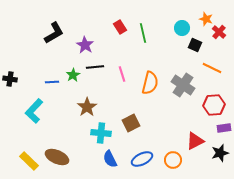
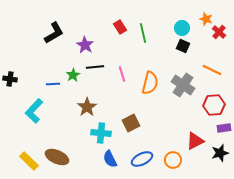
black square: moved 12 px left, 1 px down
orange line: moved 2 px down
blue line: moved 1 px right, 2 px down
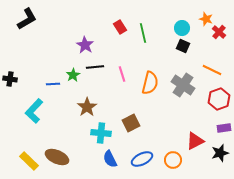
black L-shape: moved 27 px left, 14 px up
red hexagon: moved 5 px right, 6 px up; rotated 15 degrees counterclockwise
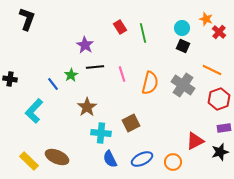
black L-shape: rotated 40 degrees counterclockwise
green star: moved 2 px left
blue line: rotated 56 degrees clockwise
black star: moved 1 px up
orange circle: moved 2 px down
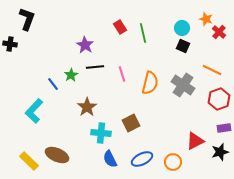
black cross: moved 35 px up
brown ellipse: moved 2 px up
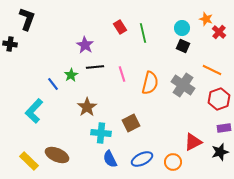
red triangle: moved 2 px left, 1 px down
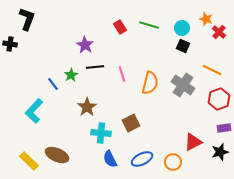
green line: moved 6 px right, 8 px up; rotated 60 degrees counterclockwise
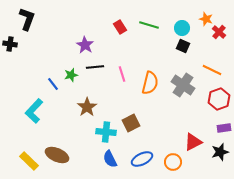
green star: rotated 16 degrees clockwise
cyan cross: moved 5 px right, 1 px up
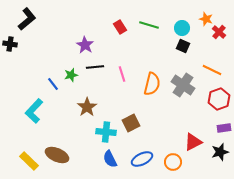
black L-shape: rotated 30 degrees clockwise
orange semicircle: moved 2 px right, 1 px down
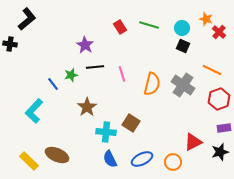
brown square: rotated 30 degrees counterclockwise
